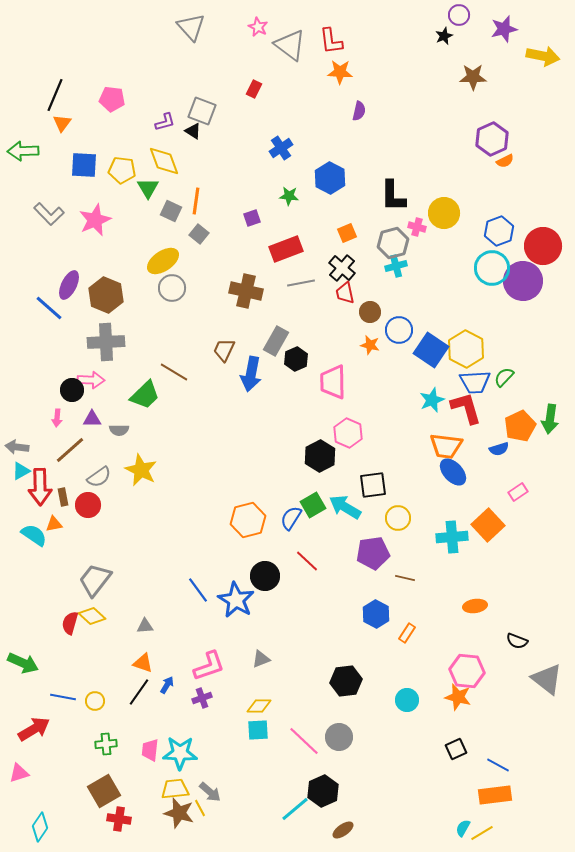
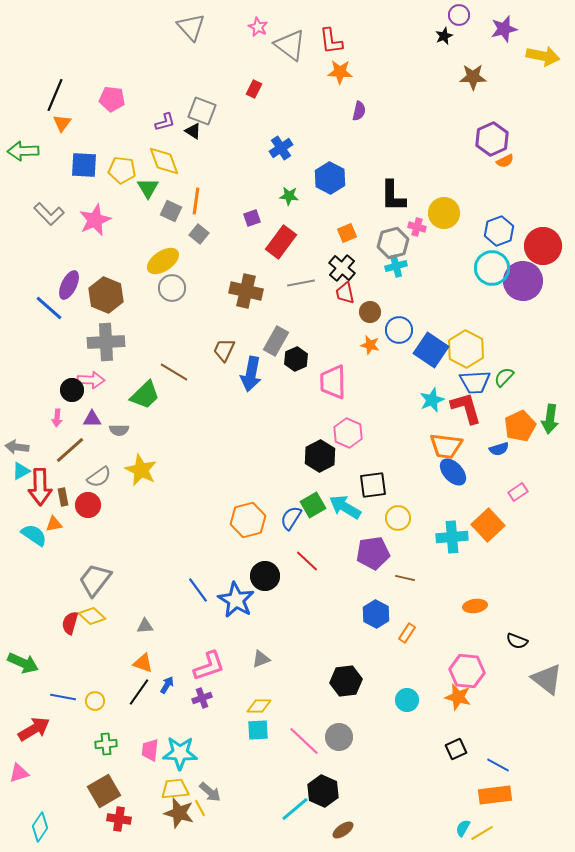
red rectangle at (286, 249): moved 5 px left, 7 px up; rotated 32 degrees counterclockwise
black hexagon at (323, 791): rotated 12 degrees counterclockwise
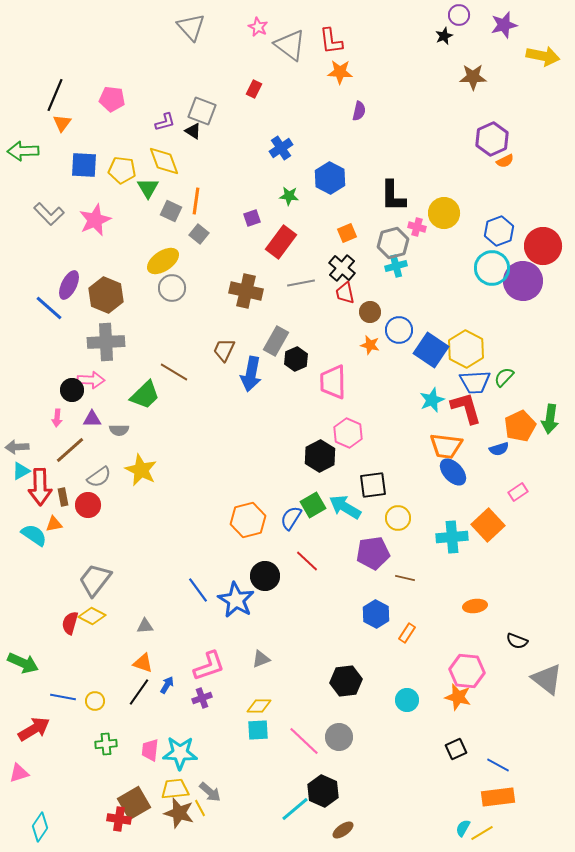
purple star at (504, 29): moved 4 px up
gray arrow at (17, 447): rotated 10 degrees counterclockwise
yellow diamond at (92, 616): rotated 16 degrees counterclockwise
brown square at (104, 791): moved 30 px right, 12 px down
orange rectangle at (495, 795): moved 3 px right, 2 px down
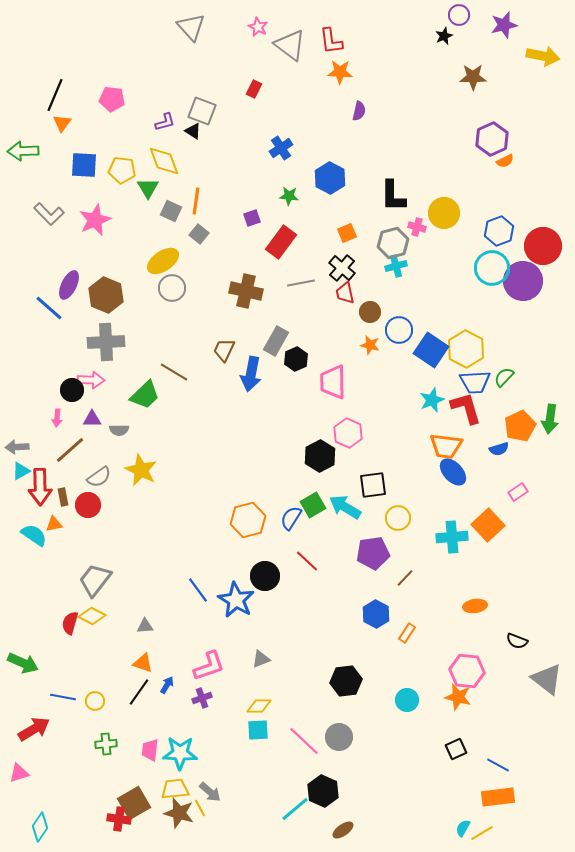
brown line at (405, 578): rotated 60 degrees counterclockwise
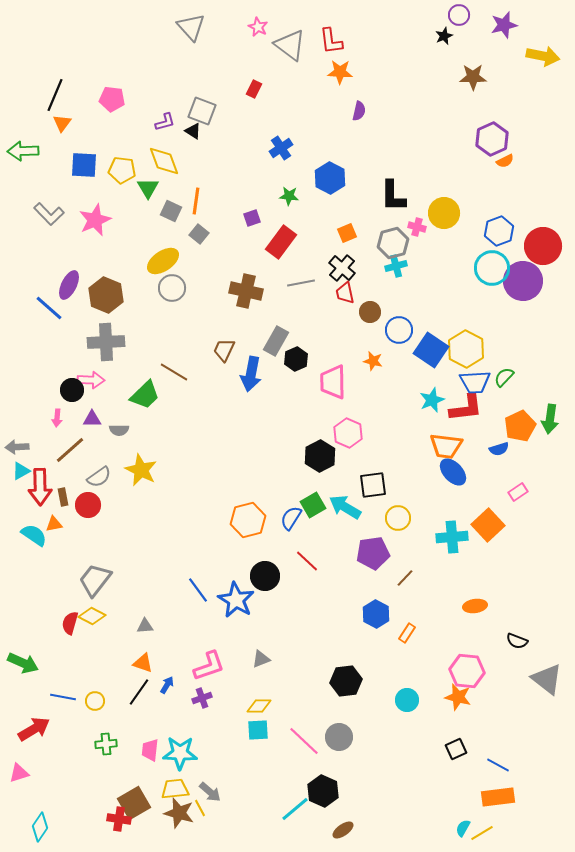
orange star at (370, 345): moved 3 px right, 16 px down
red L-shape at (466, 408): rotated 99 degrees clockwise
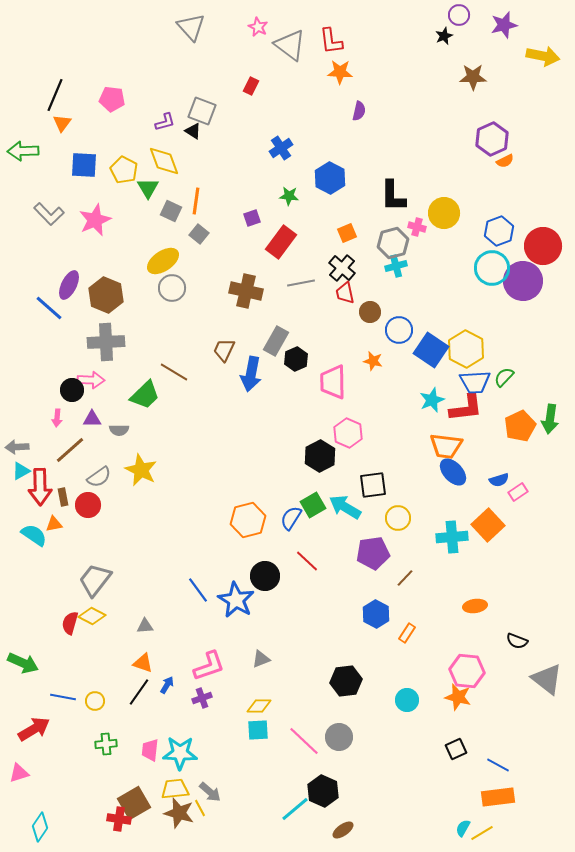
red rectangle at (254, 89): moved 3 px left, 3 px up
yellow pentagon at (122, 170): moved 2 px right; rotated 20 degrees clockwise
blue semicircle at (499, 449): moved 31 px down
